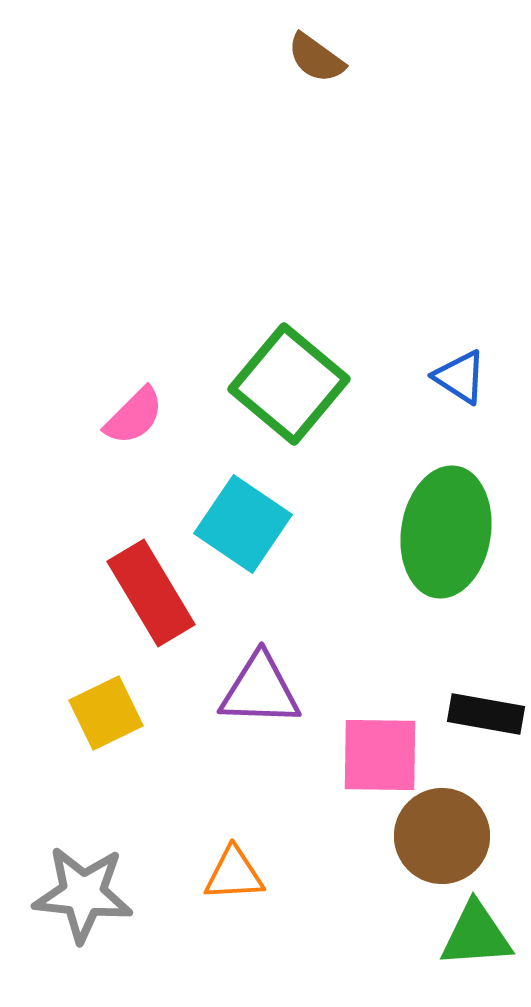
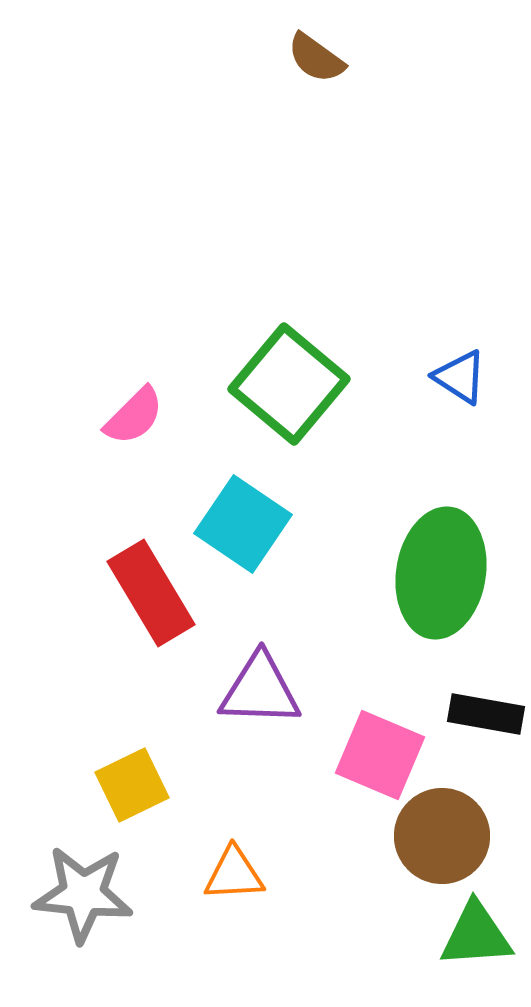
green ellipse: moved 5 px left, 41 px down
yellow square: moved 26 px right, 72 px down
pink square: rotated 22 degrees clockwise
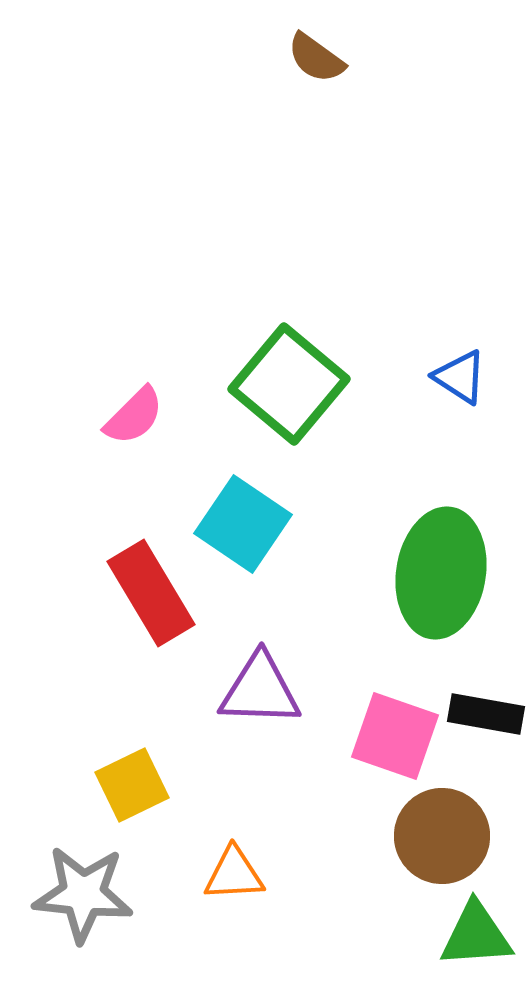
pink square: moved 15 px right, 19 px up; rotated 4 degrees counterclockwise
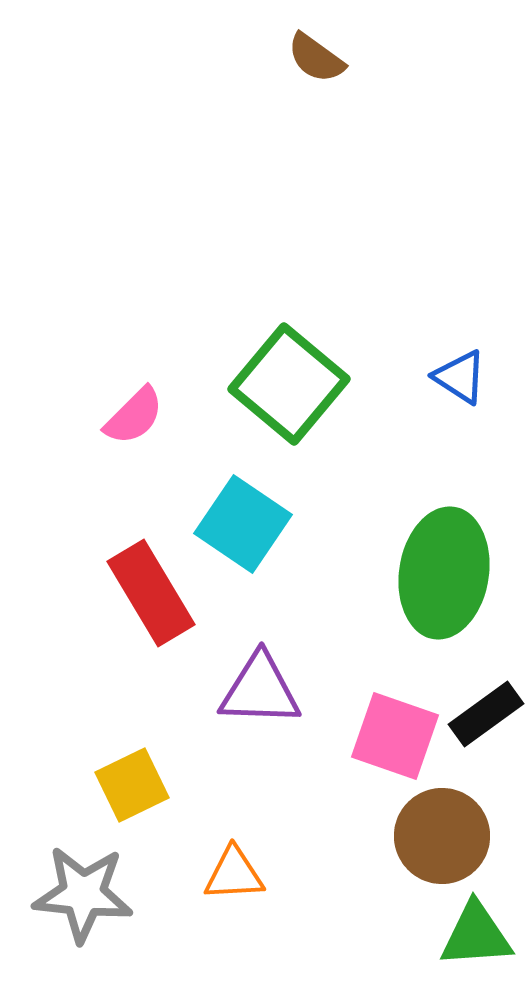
green ellipse: moved 3 px right
black rectangle: rotated 46 degrees counterclockwise
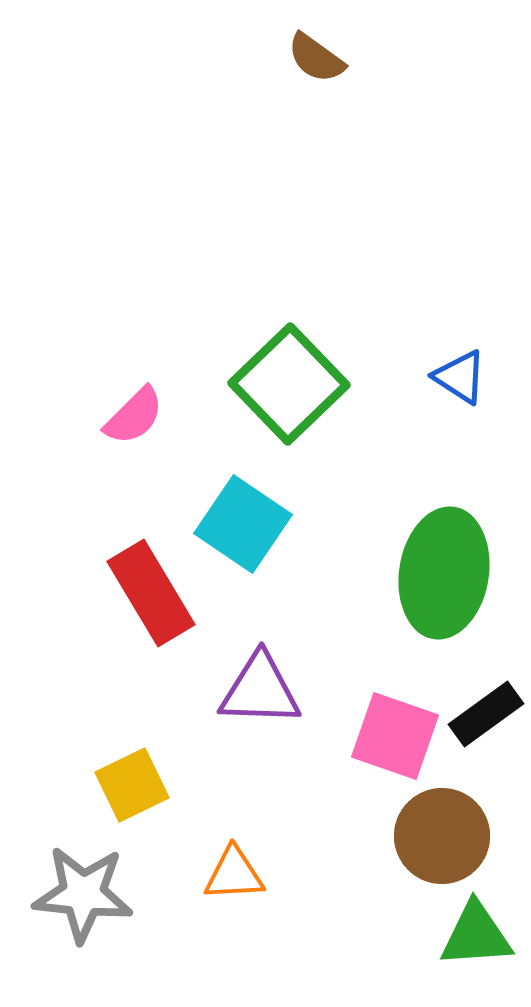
green square: rotated 6 degrees clockwise
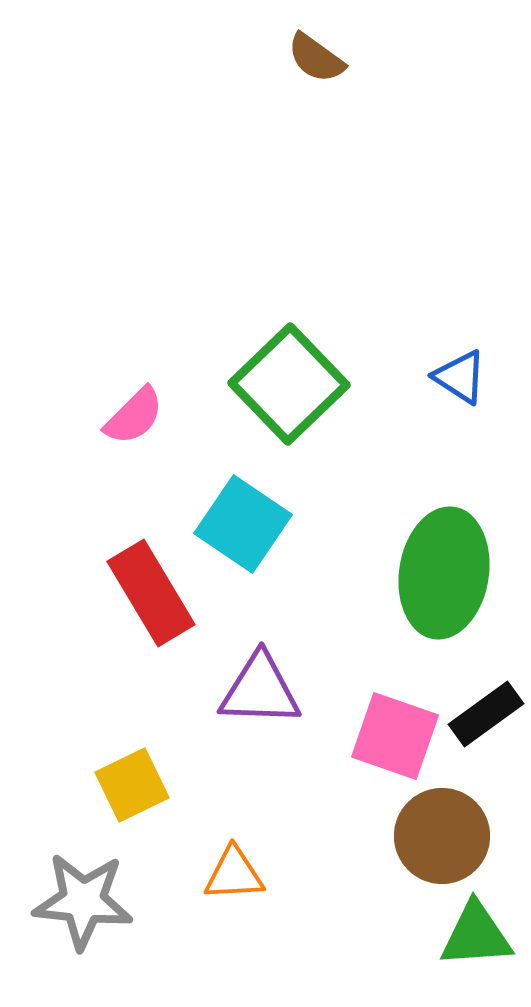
gray star: moved 7 px down
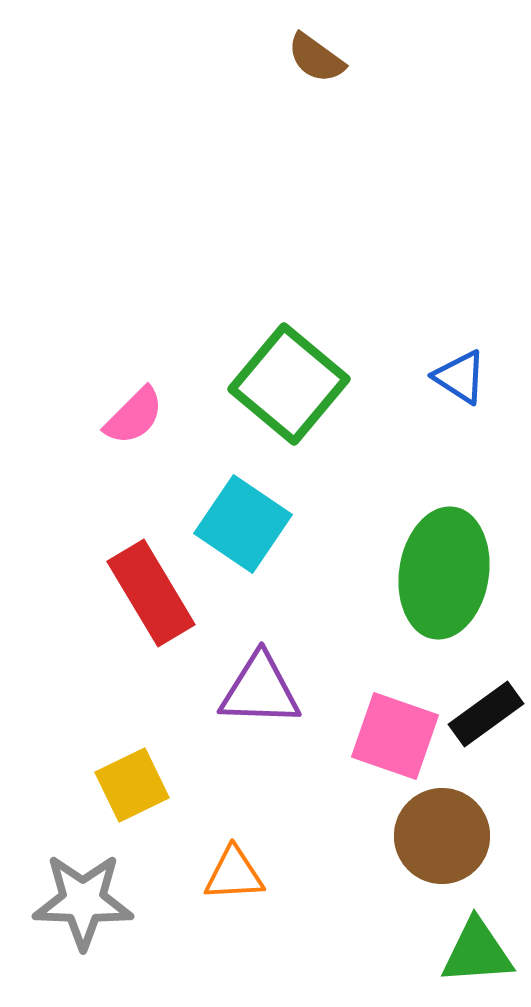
green square: rotated 6 degrees counterclockwise
gray star: rotated 4 degrees counterclockwise
green triangle: moved 1 px right, 17 px down
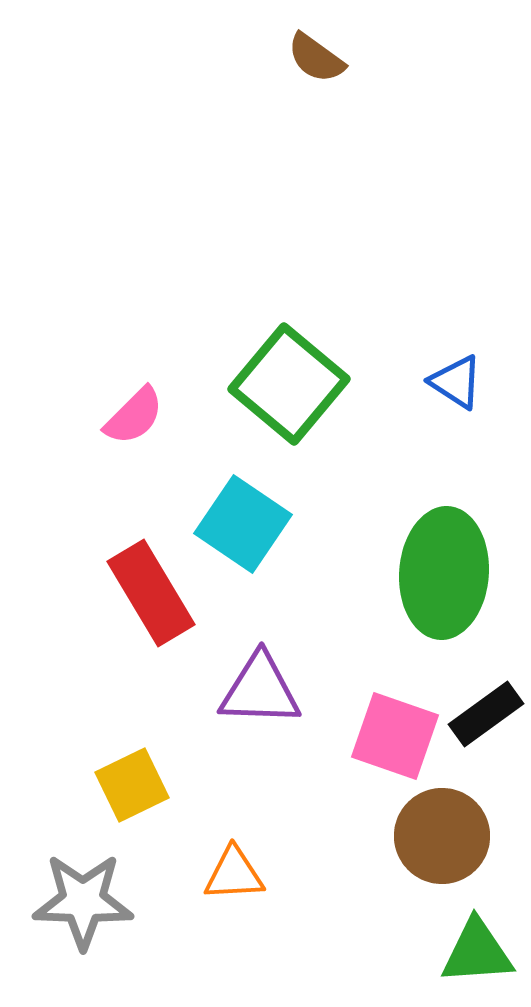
blue triangle: moved 4 px left, 5 px down
green ellipse: rotated 5 degrees counterclockwise
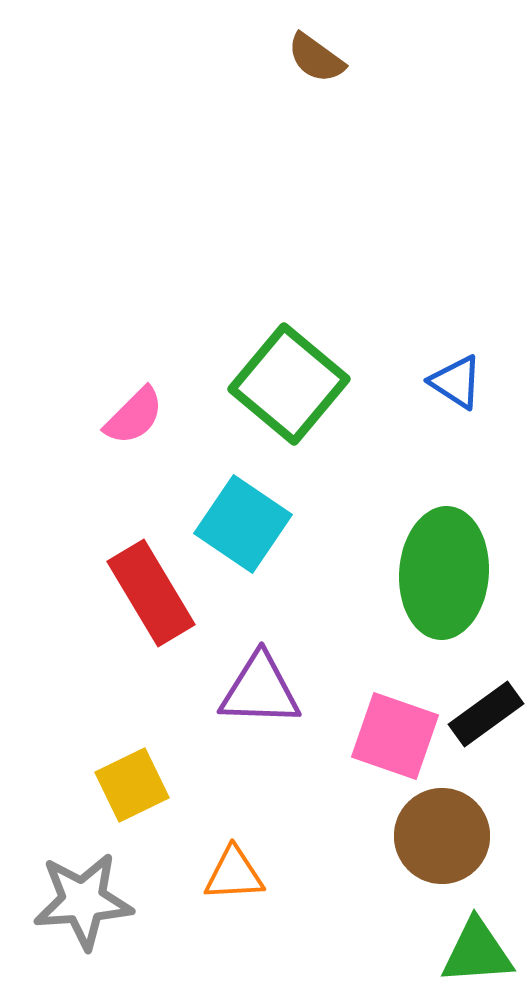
gray star: rotated 6 degrees counterclockwise
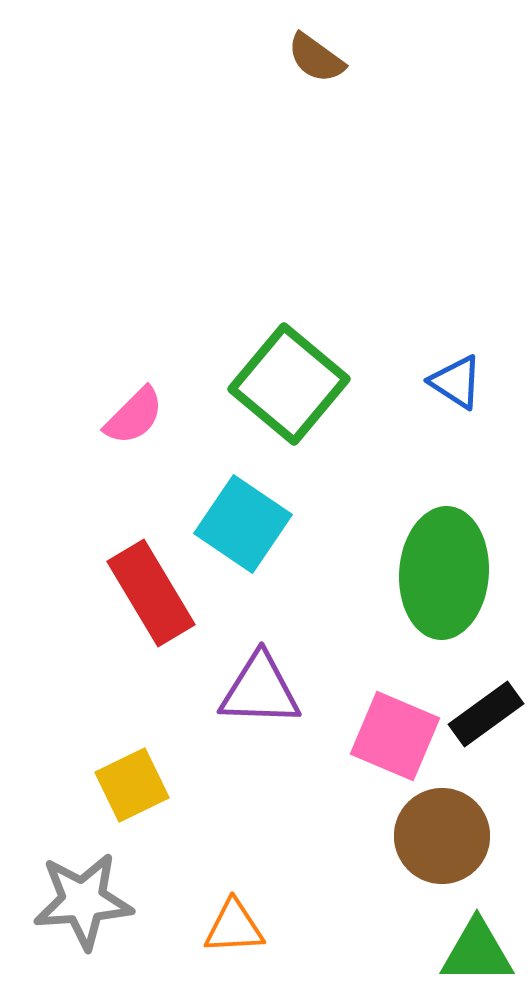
pink square: rotated 4 degrees clockwise
orange triangle: moved 53 px down
green triangle: rotated 4 degrees clockwise
